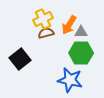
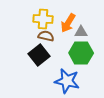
yellow cross: rotated 30 degrees clockwise
orange arrow: moved 1 px left, 2 px up
brown semicircle: moved 3 px down; rotated 28 degrees clockwise
black square: moved 19 px right, 4 px up
blue star: moved 3 px left, 1 px down
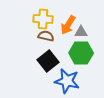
orange arrow: moved 2 px down
black square: moved 9 px right, 6 px down
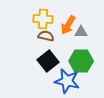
green hexagon: moved 8 px down
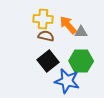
orange arrow: rotated 108 degrees clockwise
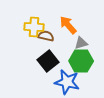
yellow cross: moved 9 px left, 8 px down
gray triangle: moved 11 px down; rotated 16 degrees counterclockwise
blue star: moved 1 px down
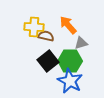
green hexagon: moved 11 px left
blue star: moved 3 px right, 1 px up; rotated 15 degrees clockwise
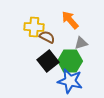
orange arrow: moved 2 px right, 5 px up
brown semicircle: moved 1 px right, 1 px down; rotated 14 degrees clockwise
blue star: rotated 15 degrees counterclockwise
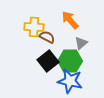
gray triangle: rotated 24 degrees counterclockwise
